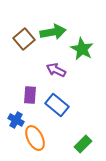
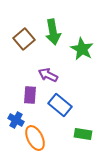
green arrow: rotated 90 degrees clockwise
purple arrow: moved 8 px left, 5 px down
blue rectangle: moved 3 px right
green rectangle: moved 10 px up; rotated 54 degrees clockwise
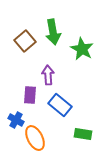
brown square: moved 1 px right, 2 px down
purple arrow: rotated 60 degrees clockwise
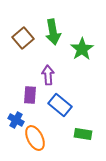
brown square: moved 2 px left, 3 px up
green star: rotated 10 degrees clockwise
